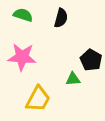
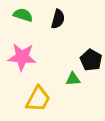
black semicircle: moved 3 px left, 1 px down
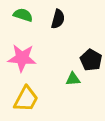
pink star: moved 1 px down
yellow trapezoid: moved 12 px left
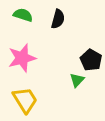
pink star: rotated 20 degrees counterclockwise
green triangle: moved 4 px right, 1 px down; rotated 42 degrees counterclockwise
yellow trapezoid: moved 1 px left, 1 px down; rotated 60 degrees counterclockwise
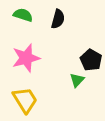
pink star: moved 4 px right
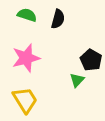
green semicircle: moved 4 px right
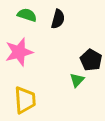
pink star: moved 7 px left, 6 px up
yellow trapezoid: rotated 28 degrees clockwise
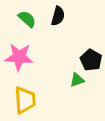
green semicircle: moved 4 px down; rotated 24 degrees clockwise
black semicircle: moved 3 px up
pink star: moved 5 px down; rotated 20 degrees clockwise
green triangle: rotated 28 degrees clockwise
